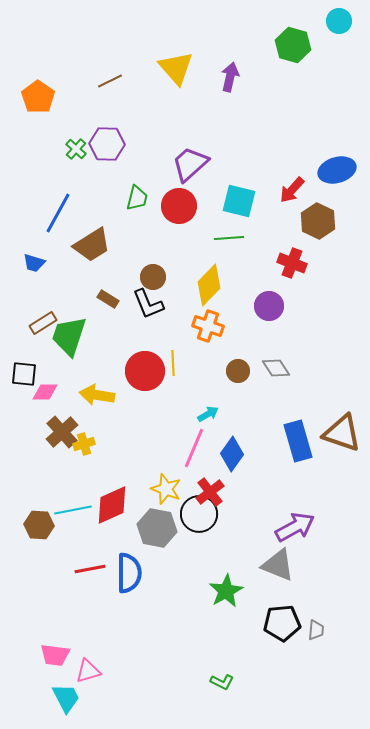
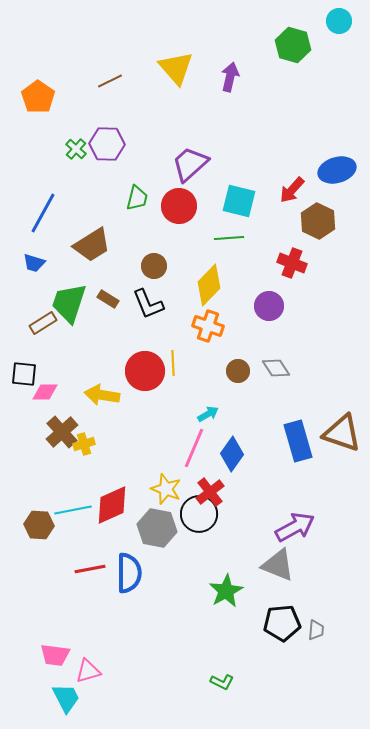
blue line at (58, 213): moved 15 px left
brown circle at (153, 277): moved 1 px right, 11 px up
green trapezoid at (69, 336): moved 33 px up
yellow arrow at (97, 395): moved 5 px right
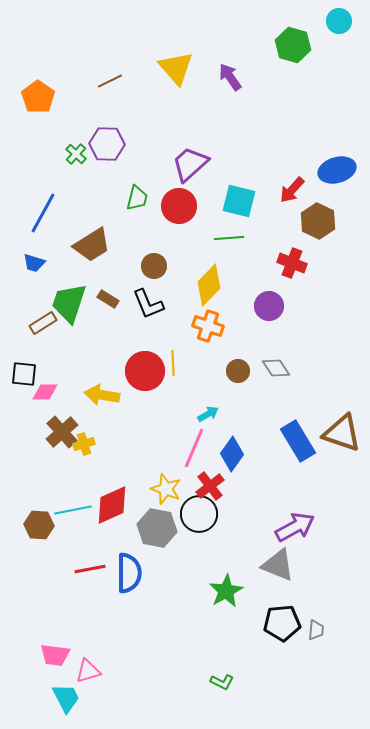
purple arrow at (230, 77): rotated 48 degrees counterclockwise
green cross at (76, 149): moved 5 px down
blue rectangle at (298, 441): rotated 15 degrees counterclockwise
red cross at (210, 492): moved 6 px up
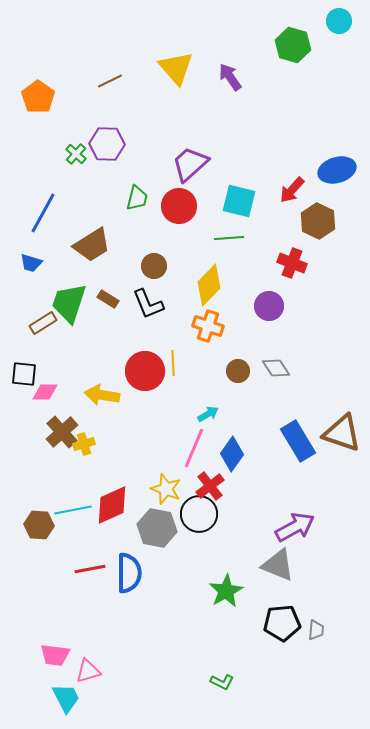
blue trapezoid at (34, 263): moved 3 px left
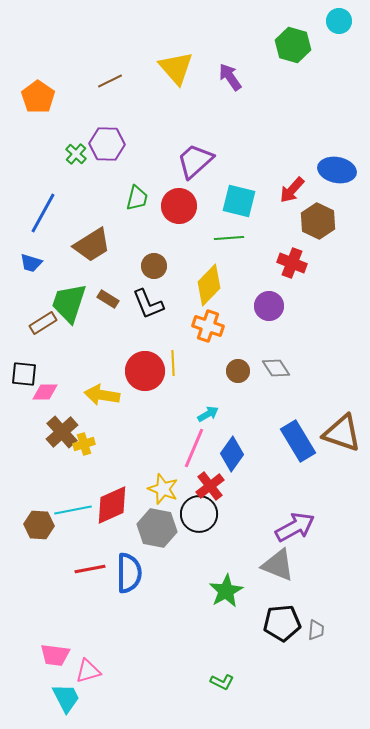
purple trapezoid at (190, 164): moved 5 px right, 3 px up
blue ellipse at (337, 170): rotated 27 degrees clockwise
yellow star at (166, 489): moved 3 px left
